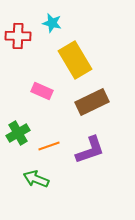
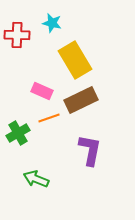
red cross: moved 1 px left, 1 px up
brown rectangle: moved 11 px left, 2 px up
orange line: moved 28 px up
purple L-shape: rotated 60 degrees counterclockwise
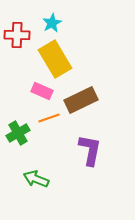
cyan star: rotated 30 degrees clockwise
yellow rectangle: moved 20 px left, 1 px up
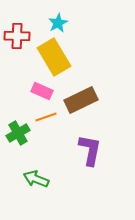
cyan star: moved 6 px right
red cross: moved 1 px down
yellow rectangle: moved 1 px left, 2 px up
orange line: moved 3 px left, 1 px up
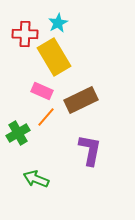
red cross: moved 8 px right, 2 px up
orange line: rotated 30 degrees counterclockwise
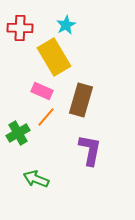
cyan star: moved 8 px right, 2 px down
red cross: moved 5 px left, 6 px up
brown rectangle: rotated 48 degrees counterclockwise
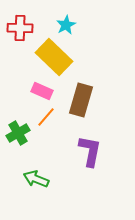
yellow rectangle: rotated 15 degrees counterclockwise
purple L-shape: moved 1 px down
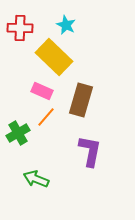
cyan star: rotated 18 degrees counterclockwise
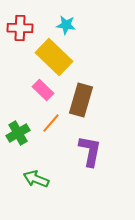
cyan star: rotated 18 degrees counterclockwise
pink rectangle: moved 1 px right, 1 px up; rotated 20 degrees clockwise
orange line: moved 5 px right, 6 px down
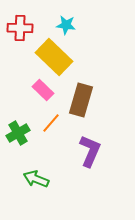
purple L-shape: rotated 12 degrees clockwise
